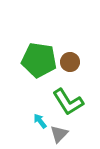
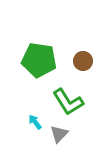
brown circle: moved 13 px right, 1 px up
cyan arrow: moved 5 px left, 1 px down
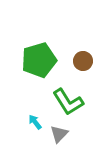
green pentagon: rotated 24 degrees counterclockwise
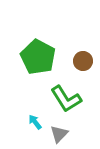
green pentagon: moved 1 px left, 3 px up; rotated 28 degrees counterclockwise
green L-shape: moved 2 px left, 3 px up
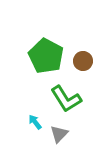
green pentagon: moved 8 px right, 1 px up
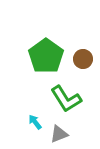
green pentagon: rotated 8 degrees clockwise
brown circle: moved 2 px up
gray triangle: rotated 24 degrees clockwise
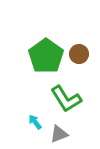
brown circle: moved 4 px left, 5 px up
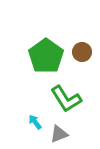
brown circle: moved 3 px right, 2 px up
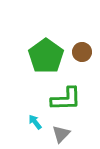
green L-shape: rotated 60 degrees counterclockwise
gray triangle: moved 2 px right; rotated 24 degrees counterclockwise
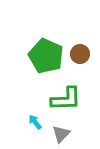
brown circle: moved 2 px left, 2 px down
green pentagon: rotated 12 degrees counterclockwise
